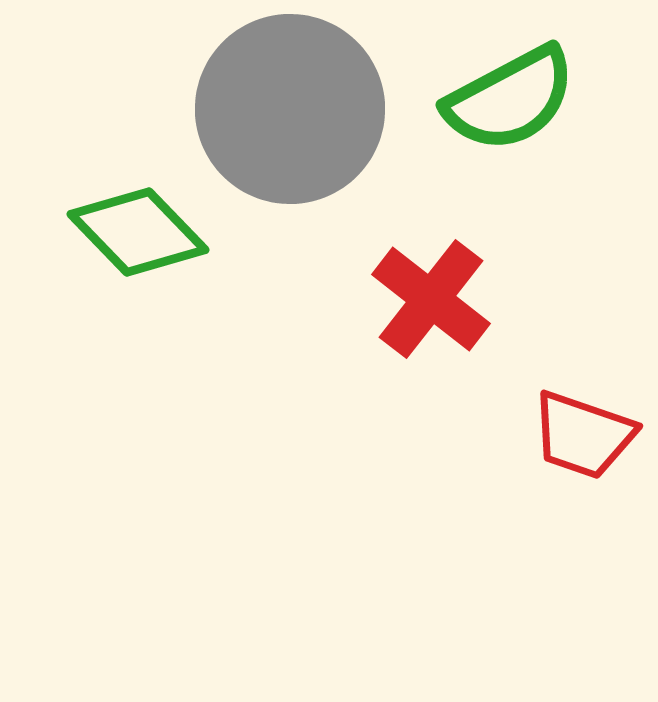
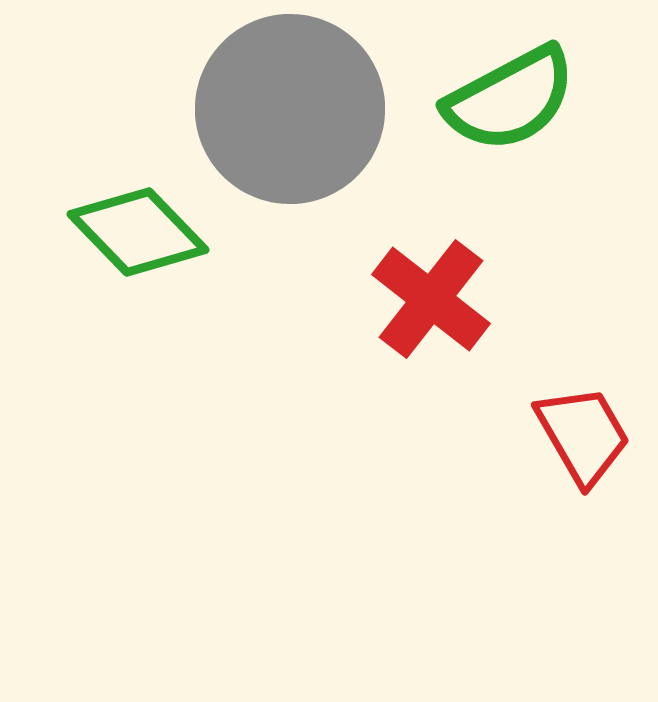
red trapezoid: rotated 139 degrees counterclockwise
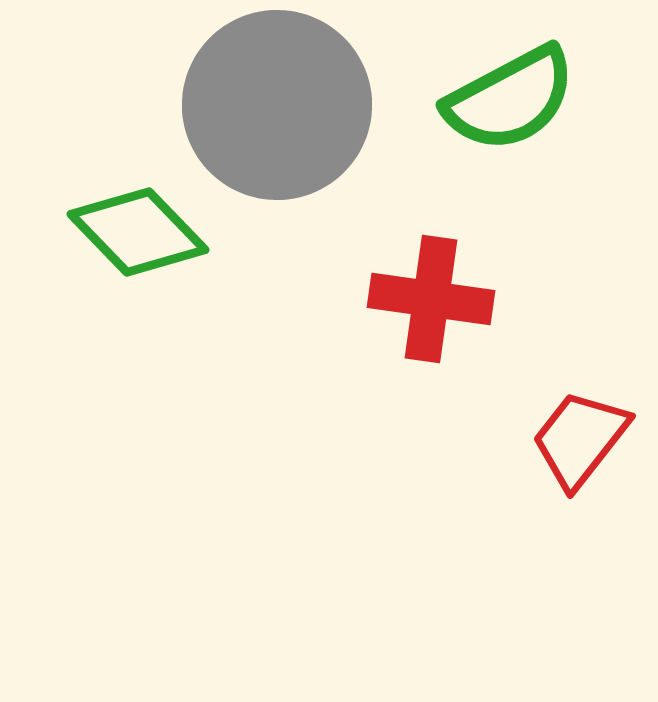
gray circle: moved 13 px left, 4 px up
red cross: rotated 30 degrees counterclockwise
red trapezoid: moved 3 px left, 4 px down; rotated 112 degrees counterclockwise
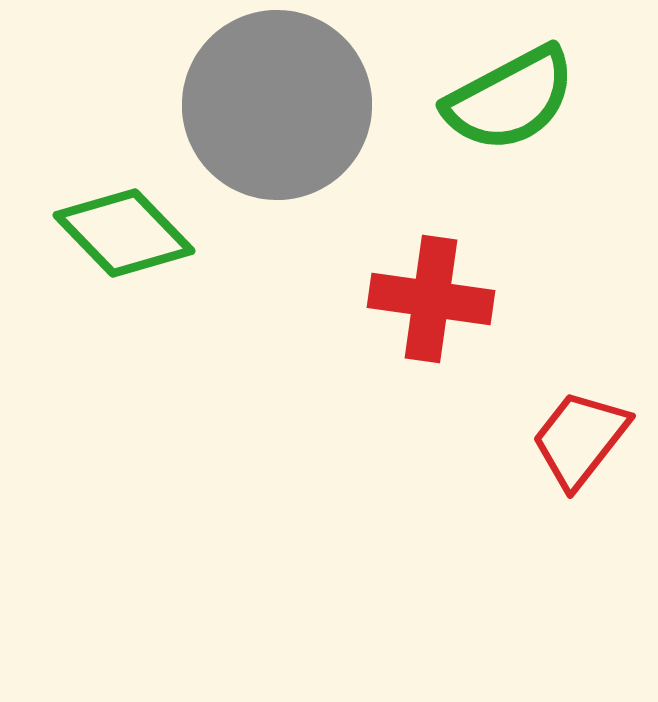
green diamond: moved 14 px left, 1 px down
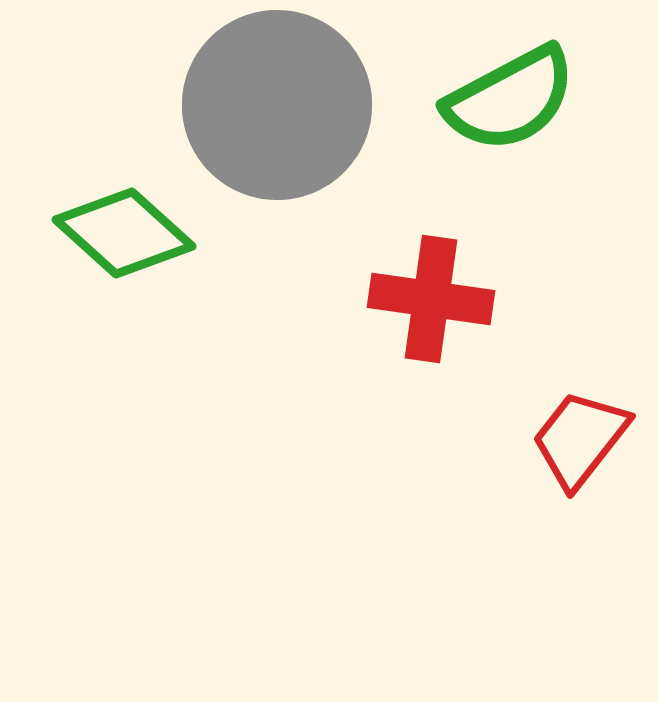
green diamond: rotated 4 degrees counterclockwise
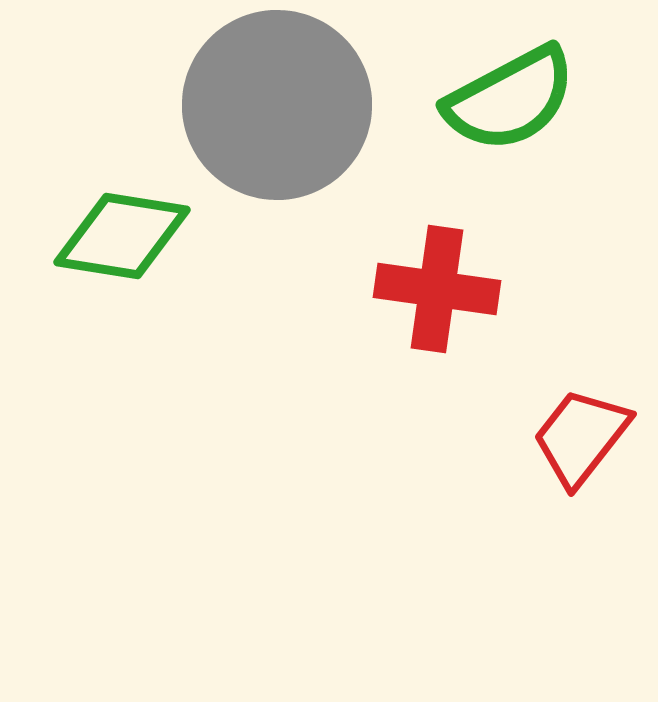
green diamond: moved 2 px left, 3 px down; rotated 33 degrees counterclockwise
red cross: moved 6 px right, 10 px up
red trapezoid: moved 1 px right, 2 px up
